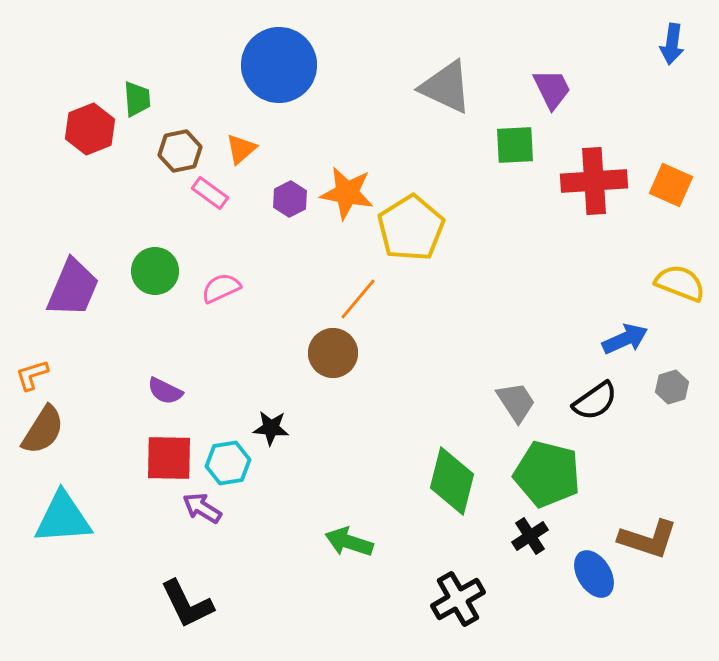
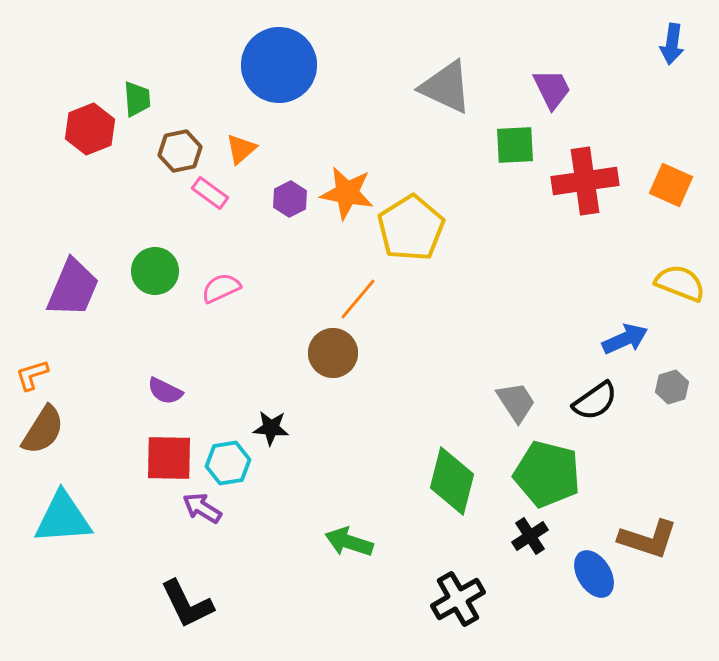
red cross at (594, 181): moved 9 px left; rotated 4 degrees counterclockwise
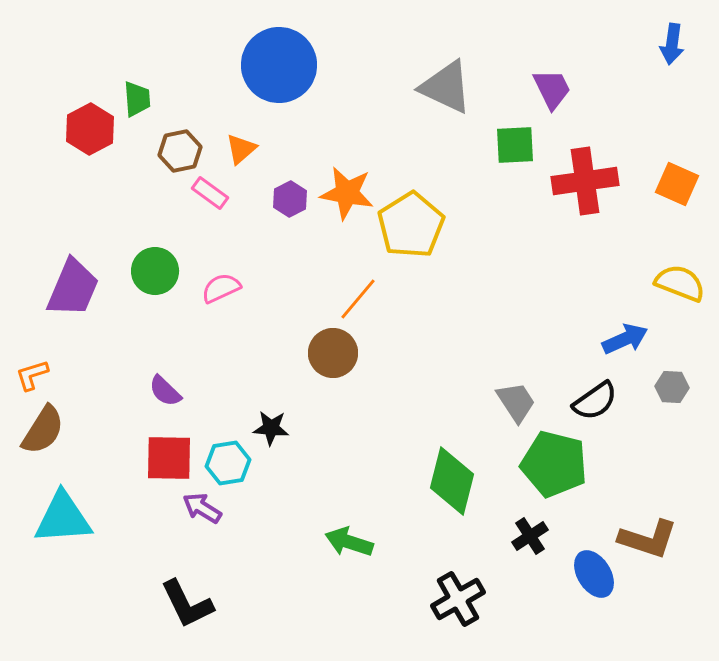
red hexagon at (90, 129): rotated 6 degrees counterclockwise
orange square at (671, 185): moved 6 px right, 1 px up
yellow pentagon at (411, 228): moved 3 px up
gray hexagon at (672, 387): rotated 20 degrees clockwise
purple semicircle at (165, 391): rotated 18 degrees clockwise
green pentagon at (547, 474): moved 7 px right, 10 px up
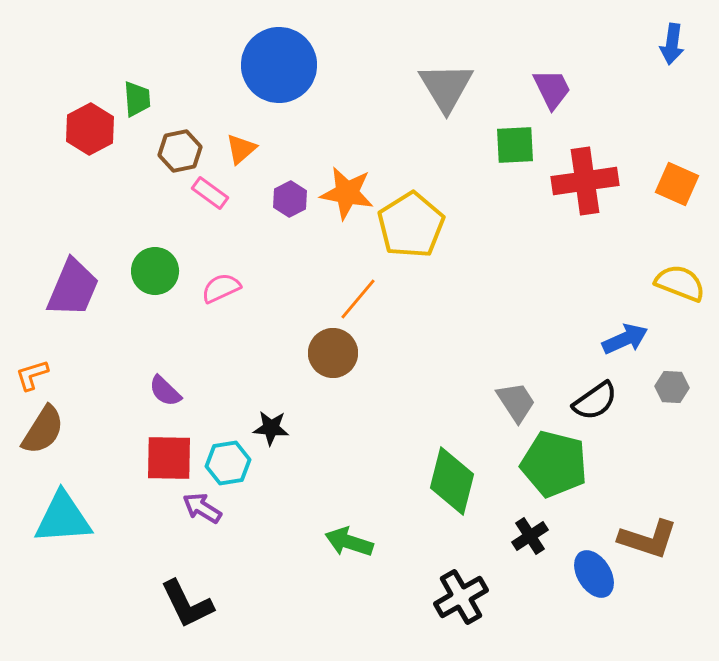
gray triangle at (446, 87): rotated 34 degrees clockwise
black cross at (458, 599): moved 3 px right, 2 px up
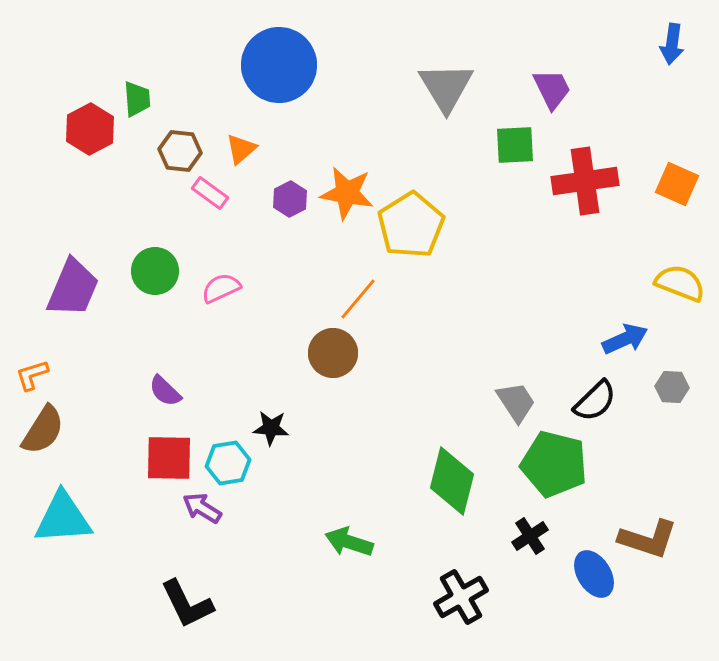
brown hexagon at (180, 151): rotated 18 degrees clockwise
black semicircle at (595, 401): rotated 9 degrees counterclockwise
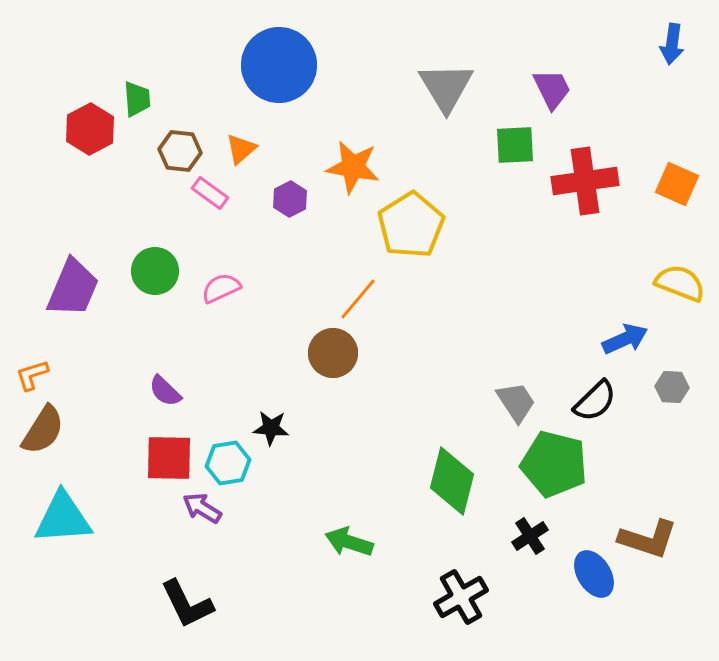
orange star at (347, 193): moved 6 px right, 26 px up
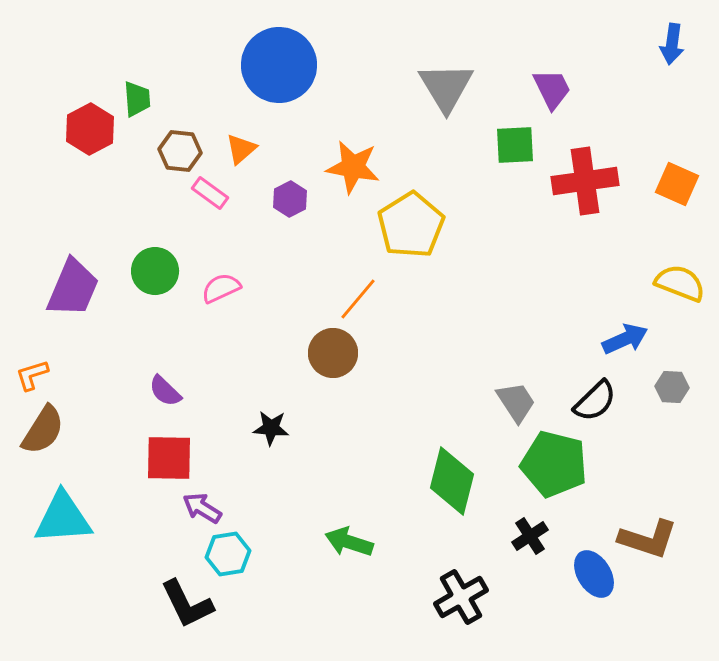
cyan hexagon at (228, 463): moved 91 px down
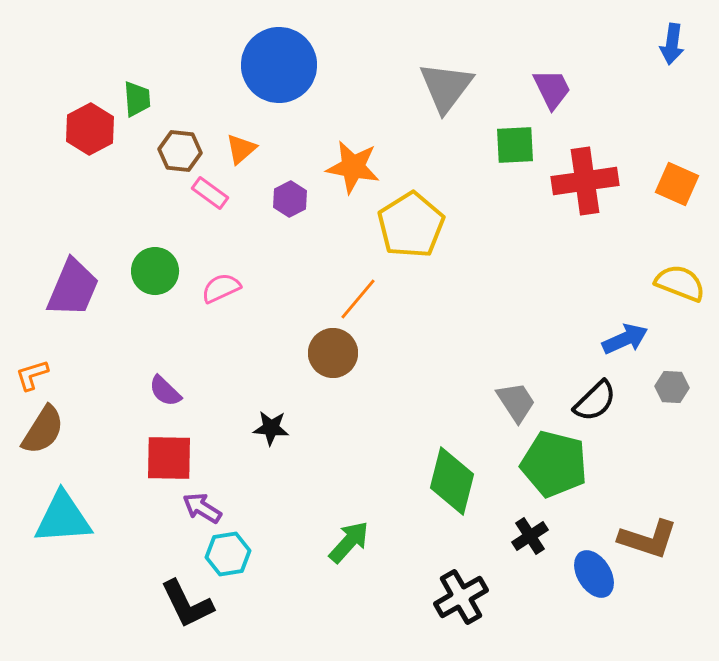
gray triangle at (446, 87): rotated 8 degrees clockwise
green arrow at (349, 542): rotated 114 degrees clockwise
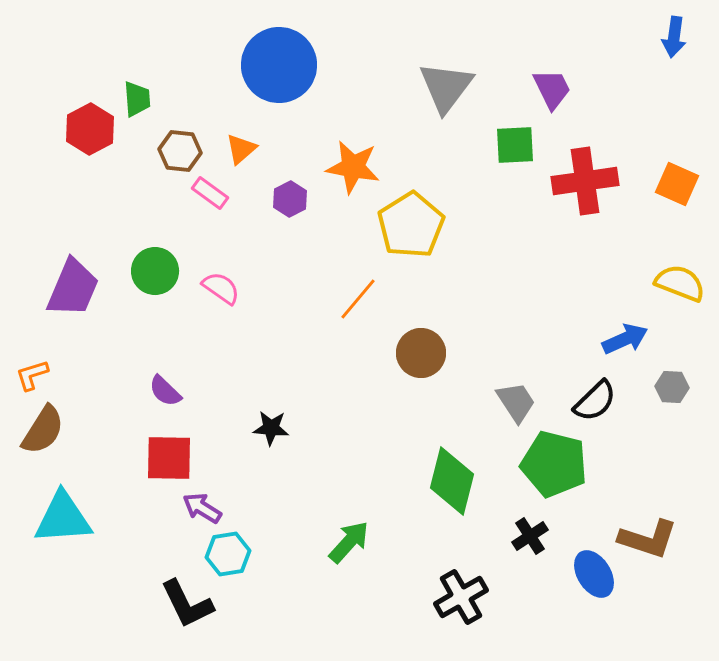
blue arrow at (672, 44): moved 2 px right, 7 px up
pink semicircle at (221, 288): rotated 60 degrees clockwise
brown circle at (333, 353): moved 88 px right
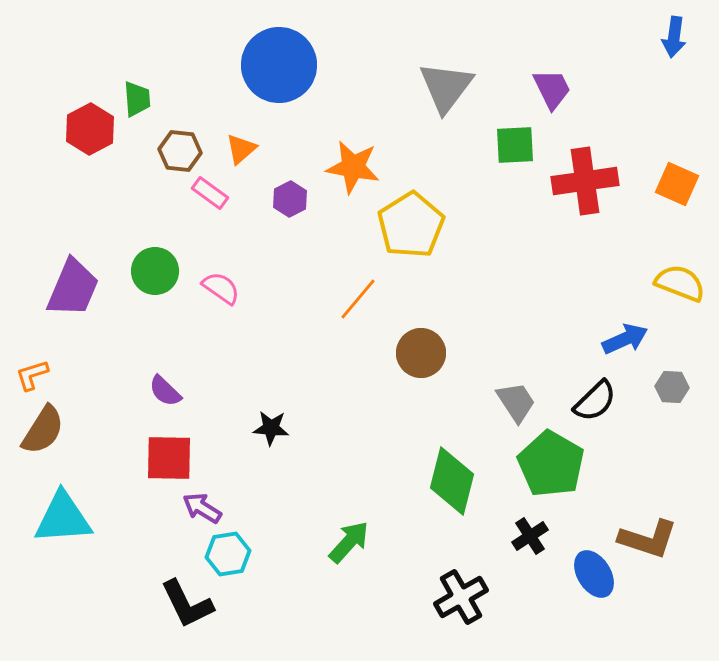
green pentagon at (554, 464): moved 3 px left; rotated 16 degrees clockwise
